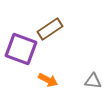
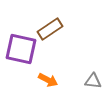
purple square: rotated 8 degrees counterclockwise
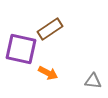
orange arrow: moved 7 px up
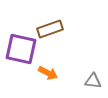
brown rectangle: rotated 15 degrees clockwise
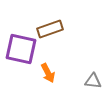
orange arrow: rotated 36 degrees clockwise
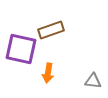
brown rectangle: moved 1 px right, 1 px down
orange arrow: rotated 36 degrees clockwise
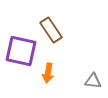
brown rectangle: rotated 75 degrees clockwise
purple square: moved 2 px down
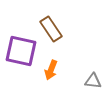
brown rectangle: moved 1 px up
orange arrow: moved 3 px right, 3 px up; rotated 12 degrees clockwise
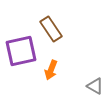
purple square: rotated 24 degrees counterclockwise
gray triangle: moved 2 px right, 5 px down; rotated 24 degrees clockwise
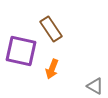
purple square: rotated 24 degrees clockwise
orange arrow: moved 1 px right, 1 px up
